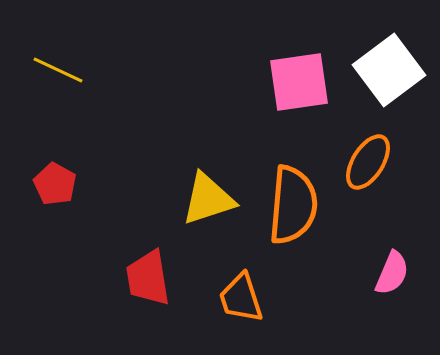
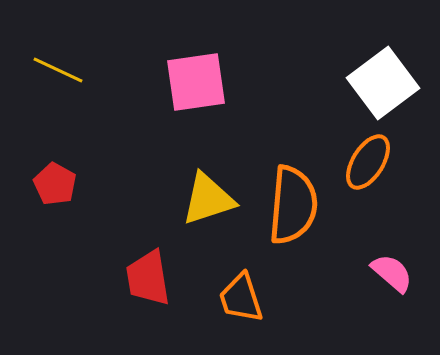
white square: moved 6 px left, 13 px down
pink square: moved 103 px left
pink semicircle: rotated 72 degrees counterclockwise
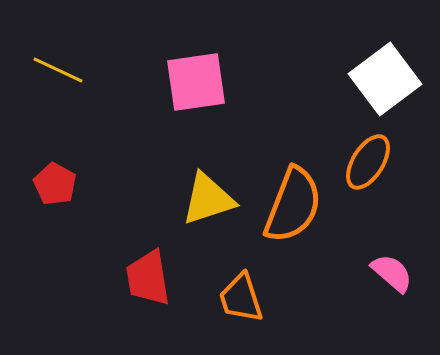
white square: moved 2 px right, 4 px up
orange semicircle: rotated 16 degrees clockwise
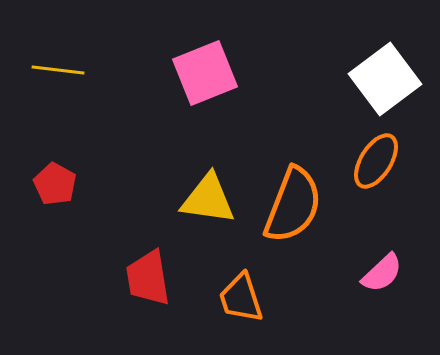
yellow line: rotated 18 degrees counterclockwise
pink square: moved 9 px right, 9 px up; rotated 14 degrees counterclockwise
orange ellipse: moved 8 px right, 1 px up
yellow triangle: rotated 26 degrees clockwise
pink semicircle: moved 10 px left; rotated 96 degrees clockwise
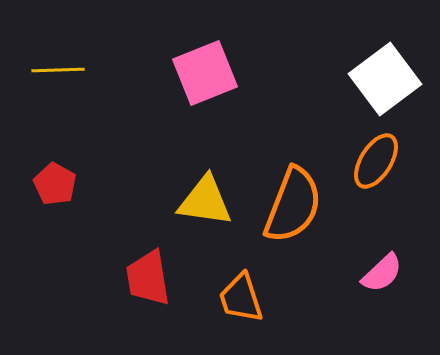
yellow line: rotated 9 degrees counterclockwise
yellow triangle: moved 3 px left, 2 px down
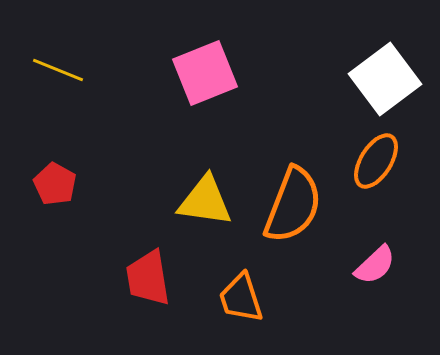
yellow line: rotated 24 degrees clockwise
pink semicircle: moved 7 px left, 8 px up
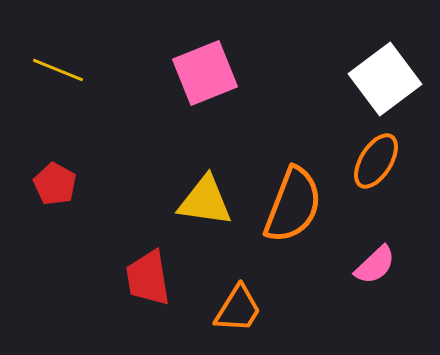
orange trapezoid: moved 3 px left, 11 px down; rotated 130 degrees counterclockwise
